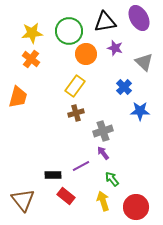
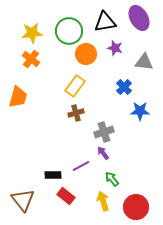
gray triangle: rotated 36 degrees counterclockwise
gray cross: moved 1 px right, 1 px down
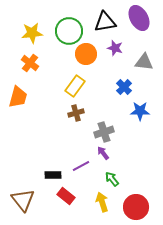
orange cross: moved 1 px left, 4 px down
yellow arrow: moved 1 px left, 1 px down
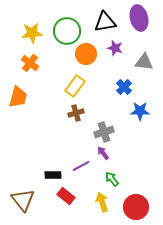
purple ellipse: rotated 15 degrees clockwise
green circle: moved 2 px left
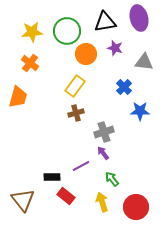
yellow star: moved 1 px up
black rectangle: moved 1 px left, 2 px down
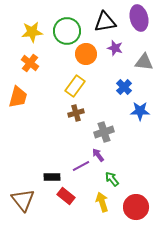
purple arrow: moved 5 px left, 2 px down
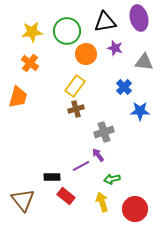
brown cross: moved 4 px up
green arrow: rotated 63 degrees counterclockwise
red circle: moved 1 px left, 2 px down
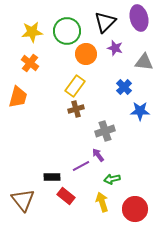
black triangle: rotated 35 degrees counterclockwise
gray cross: moved 1 px right, 1 px up
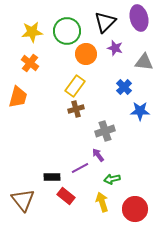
purple line: moved 1 px left, 2 px down
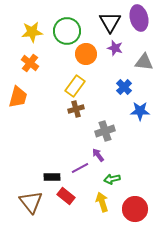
black triangle: moved 5 px right; rotated 15 degrees counterclockwise
brown triangle: moved 8 px right, 2 px down
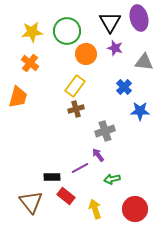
yellow arrow: moved 7 px left, 7 px down
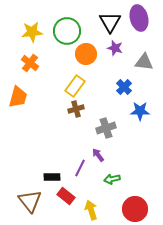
gray cross: moved 1 px right, 3 px up
purple line: rotated 36 degrees counterclockwise
brown triangle: moved 1 px left, 1 px up
yellow arrow: moved 4 px left, 1 px down
